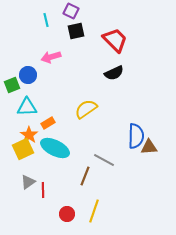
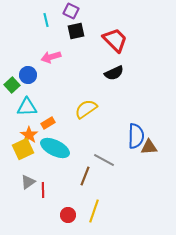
green square: rotated 21 degrees counterclockwise
red circle: moved 1 px right, 1 px down
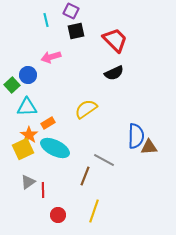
red circle: moved 10 px left
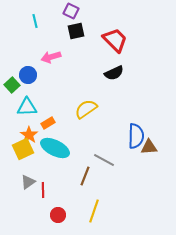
cyan line: moved 11 px left, 1 px down
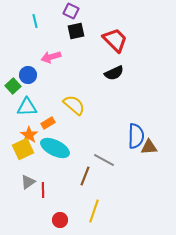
green square: moved 1 px right, 1 px down
yellow semicircle: moved 12 px left, 4 px up; rotated 75 degrees clockwise
red circle: moved 2 px right, 5 px down
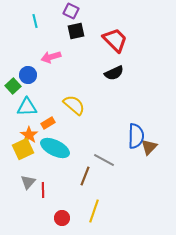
brown triangle: rotated 42 degrees counterclockwise
gray triangle: rotated 14 degrees counterclockwise
red circle: moved 2 px right, 2 px up
